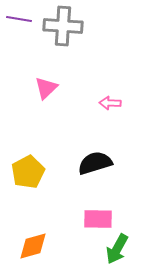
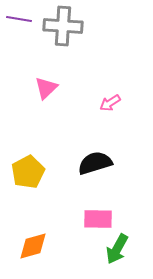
pink arrow: rotated 35 degrees counterclockwise
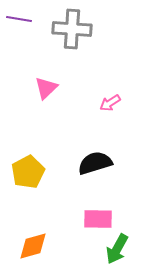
gray cross: moved 9 px right, 3 px down
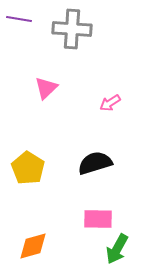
yellow pentagon: moved 4 px up; rotated 12 degrees counterclockwise
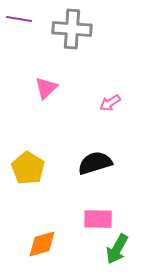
orange diamond: moved 9 px right, 2 px up
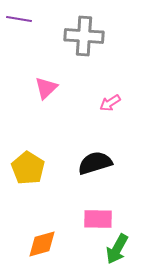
gray cross: moved 12 px right, 7 px down
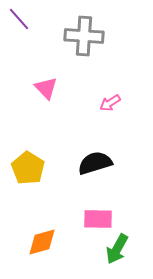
purple line: rotated 40 degrees clockwise
pink triangle: rotated 30 degrees counterclockwise
orange diamond: moved 2 px up
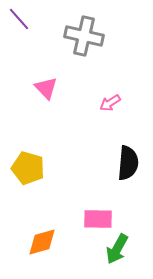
gray cross: rotated 9 degrees clockwise
black semicircle: moved 33 px right; rotated 112 degrees clockwise
yellow pentagon: rotated 16 degrees counterclockwise
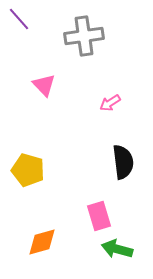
gray cross: rotated 21 degrees counterclockwise
pink triangle: moved 2 px left, 3 px up
black semicircle: moved 5 px left, 1 px up; rotated 12 degrees counterclockwise
yellow pentagon: moved 2 px down
pink rectangle: moved 1 px right, 3 px up; rotated 72 degrees clockwise
green arrow: rotated 76 degrees clockwise
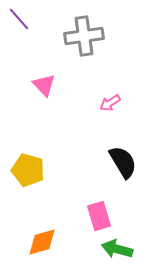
black semicircle: rotated 24 degrees counterclockwise
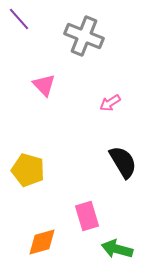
gray cross: rotated 30 degrees clockwise
pink rectangle: moved 12 px left
